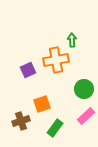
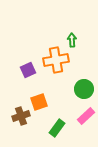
orange square: moved 3 px left, 2 px up
brown cross: moved 5 px up
green rectangle: moved 2 px right
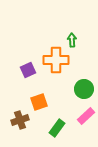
orange cross: rotated 10 degrees clockwise
brown cross: moved 1 px left, 4 px down
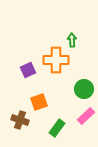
brown cross: rotated 36 degrees clockwise
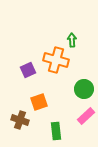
orange cross: rotated 15 degrees clockwise
green rectangle: moved 1 px left, 3 px down; rotated 42 degrees counterclockwise
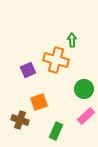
green rectangle: rotated 30 degrees clockwise
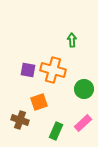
orange cross: moved 3 px left, 10 px down
purple square: rotated 35 degrees clockwise
pink rectangle: moved 3 px left, 7 px down
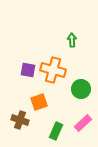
green circle: moved 3 px left
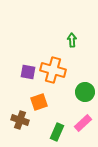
purple square: moved 2 px down
green circle: moved 4 px right, 3 px down
green rectangle: moved 1 px right, 1 px down
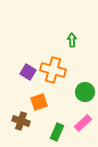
purple square: rotated 21 degrees clockwise
brown cross: moved 1 px right, 1 px down
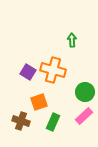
pink rectangle: moved 1 px right, 7 px up
green rectangle: moved 4 px left, 10 px up
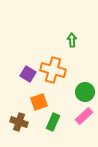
purple square: moved 2 px down
brown cross: moved 2 px left, 1 px down
